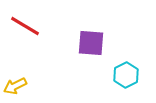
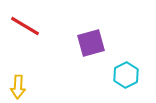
purple square: rotated 20 degrees counterclockwise
yellow arrow: moved 3 px right, 1 px down; rotated 60 degrees counterclockwise
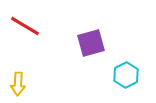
yellow arrow: moved 3 px up
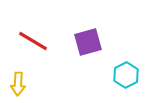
red line: moved 8 px right, 15 px down
purple square: moved 3 px left, 1 px up
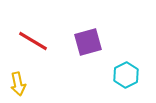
yellow arrow: rotated 15 degrees counterclockwise
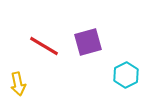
red line: moved 11 px right, 5 px down
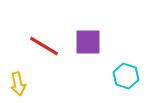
purple square: rotated 16 degrees clockwise
cyan hexagon: moved 1 px down; rotated 15 degrees counterclockwise
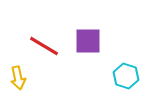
purple square: moved 1 px up
yellow arrow: moved 6 px up
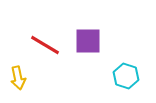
red line: moved 1 px right, 1 px up
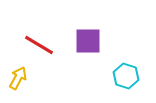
red line: moved 6 px left
yellow arrow: rotated 140 degrees counterclockwise
